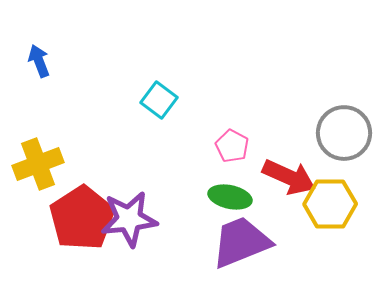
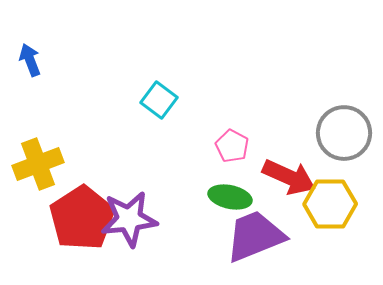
blue arrow: moved 9 px left, 1 px up
purple trapezoid: moved 14 px right, 6 px up
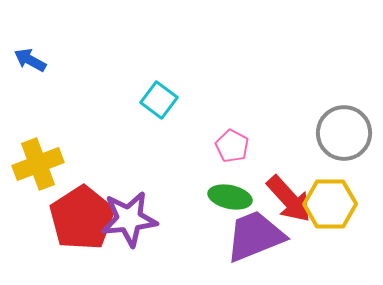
blue arrow: rotated 40 degrees counterclockwise
red arrow: moved 22 px down; rotated 24 degrees clockwise
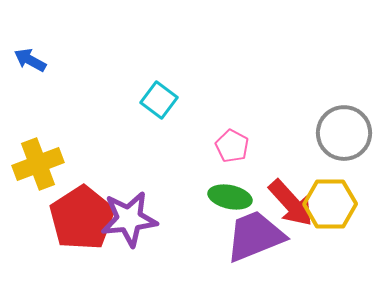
red arrow: moved 2 px right, 4 px down
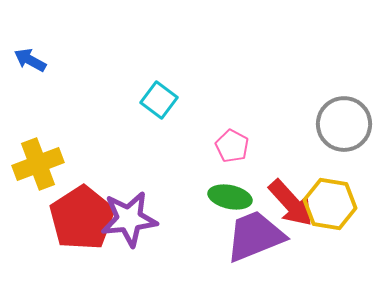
gray circle: moved 9 px up
yellow hexagon: rotated 9 degrees clockwise
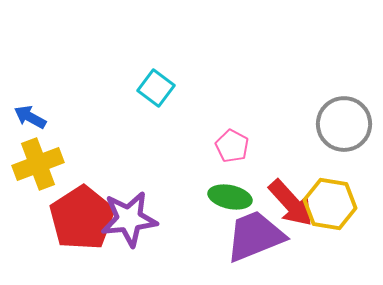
blue arrow: moved 57 px down
cyan square: moved 3 px left, 12 px up
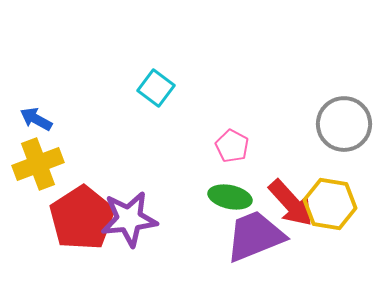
blue arrow: moved 6 px right, 2 px down
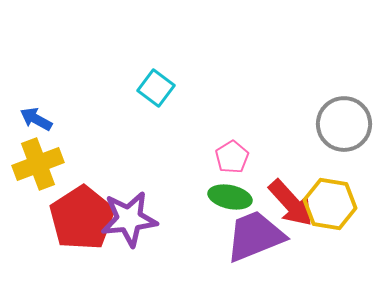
pink pentagon: moved 11 px down; rotated 12 degrees clockwise
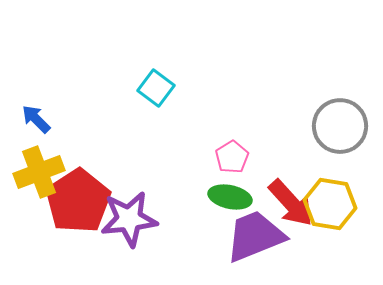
blue arrow: rotated 16 degrees clockwise
gray circle: moved 4 px left, 2 px down
yellow cross: moved 1 px right, 8 px down
red pentagon: moved 4 px left, 17 px up
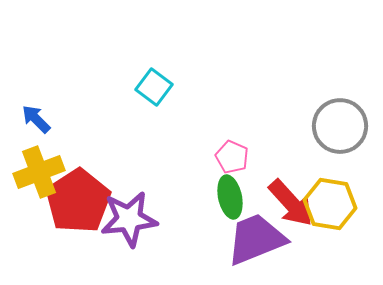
cyan square: moved 2 px left, 1 px up
pink pentagon: rotated 16 degrees counterclockwise
green ellipse: rotated 66 degrees clockwise
purple trapezoid: moved 1 px right, 3 px down
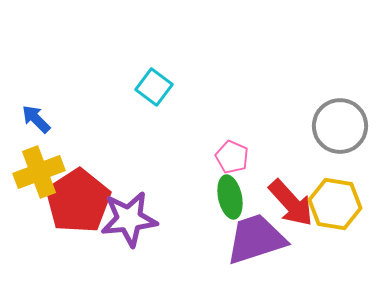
yellow hexagon: moved 5 px right
purple trapezoid: rotated 4 degrees clockwise
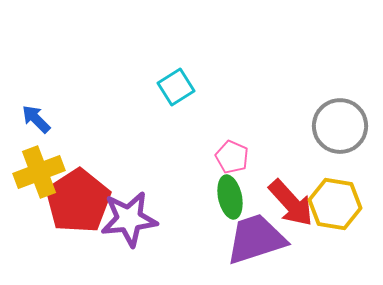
cyan square: moved 22 px right; rotated 21 degrees clockwise
